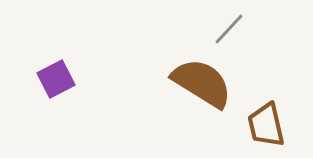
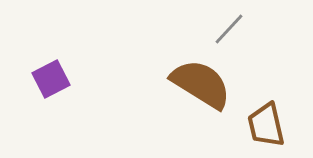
purple square: moved 5 px left
brown semicircle: moved 1 px left, 1 px down
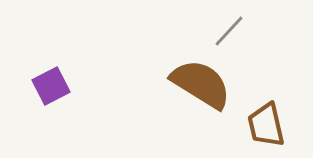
gray line: moved 2 px down
purple square: moved 7 px down
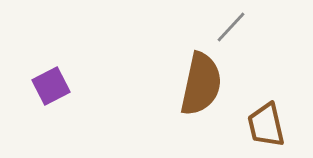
gray line: moved 2 px right, 4 px up
brown semicircle: rotated 70 degrees clockwise
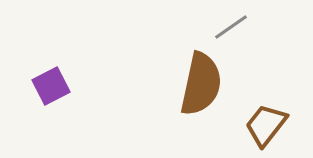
gray line: rotated 12 degrees clockwise
brown trapezoid: rotated 51 degrees clockwise
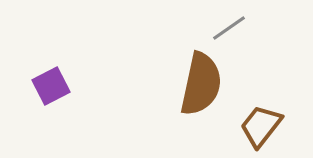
gray line: moved 2 px left, 1 px down
brown trapezoid: moved 5 px left, 1 px down
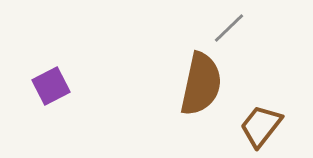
gray line: rotated 9 degrees counterclockwise
